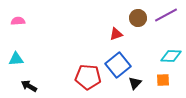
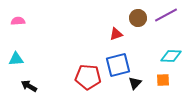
blue square: rotated 25 degrees clockwise
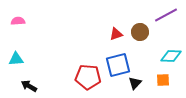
brown circle: moved 2 px right, 14 px down
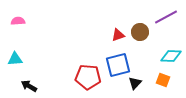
purple line: moved 2 px down
red triangle: moved 2 px right, 1 px down
cyan triangle: moved 1 px left
orange square: rotated 24 degrees clockwise
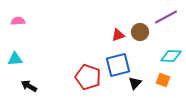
red pentagon: rotated 15 degrees clockwise
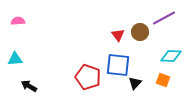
purple line: moved 2 px left, 1 px down
red triangle: rotated 48 degrees counterclockwise
blue square: rotated 20 degrees clockwise
